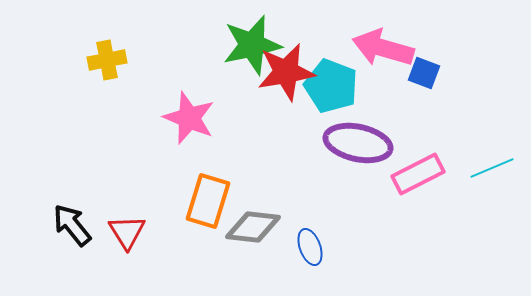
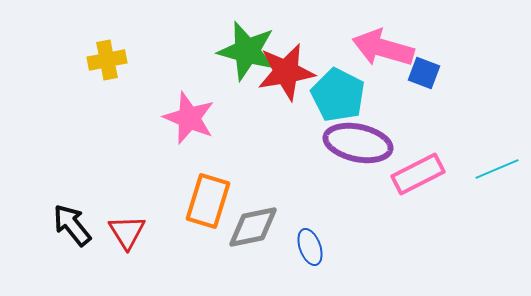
green star: moved 5 px left, 6 px down; rotated 28 degrees clockwise
cyan pentagon: moved 7 px right, 9 px down; rotated 6 degrees clockwise
cyan line: moved 5 px right, 1 px down
gray diamond: rotated 18 degrees counterclockwise
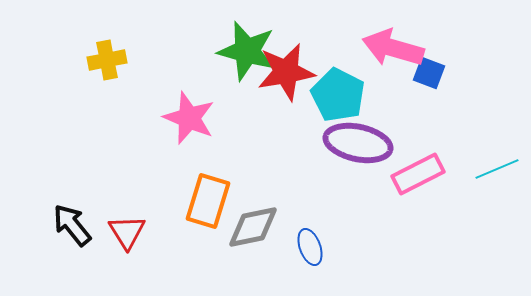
pink arrow: moved 10 px right
blue square: moved 5 px right
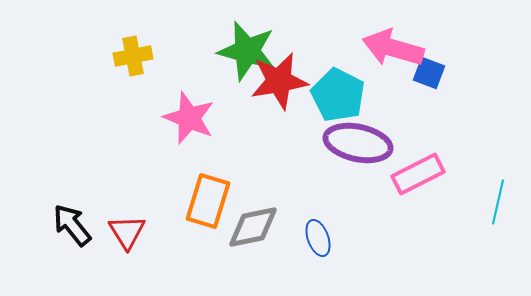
yellow cross: moved 26 px right, 4 px up
red star: moved 7 px left, 9 px down
cyan line: moved 1 px right, 33 px down; rotated 54 degrees counterclockwise
blue ellipse: moved 8 px right, 9 px up
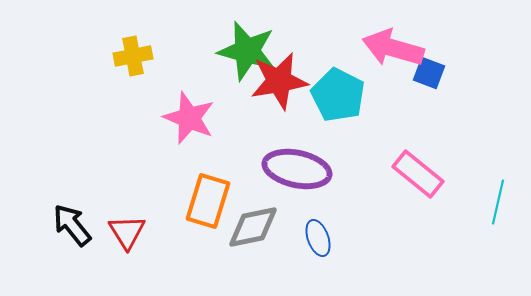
purple ellipse: moved 61 px left, 26 px down
pink rectangle: rotated 66 degrees clockwise
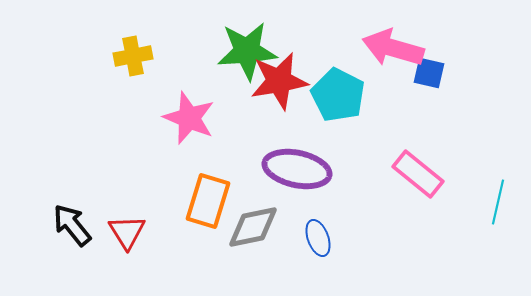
green star: rotated 20 degrees counterclockwise
blue square: rotated 8 degrees counterclockwise
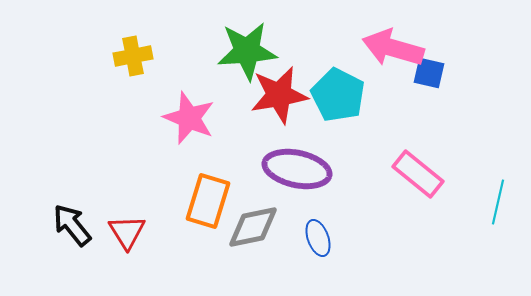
red star: moved 14 px down
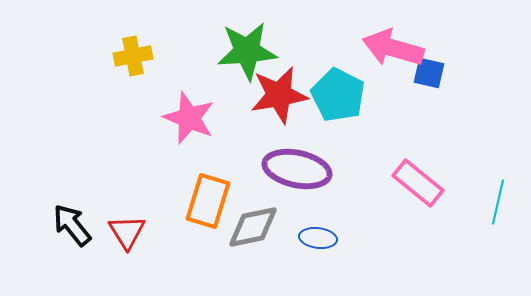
pink rectangle: moved 9 px down
blue ellipse: rotated 63 degrees counterclockwise
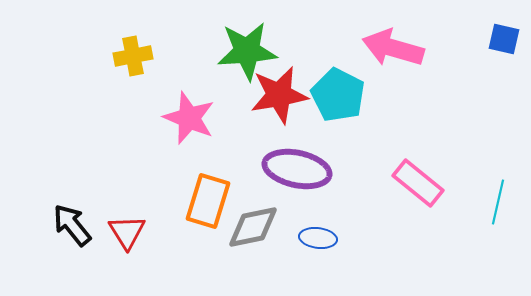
blue square: moved 75 px right, 34 px up
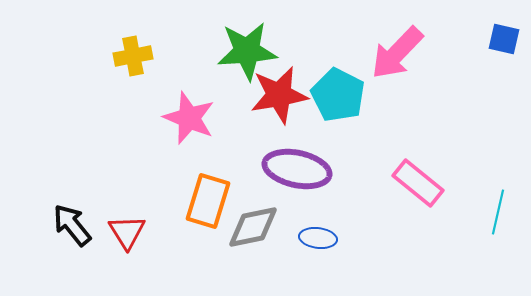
pink arrow: moved 4 px right, 5 px down; rotated 62 degrees counterclockwise
cyan line: moved 10 px down
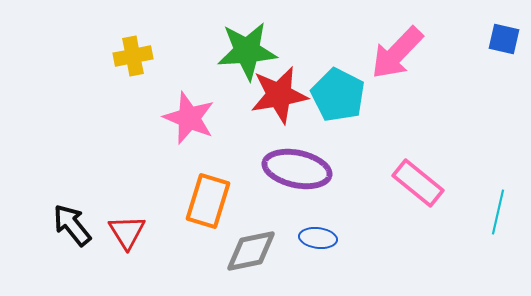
gray diamond: moved 2 px left, 24 px down
